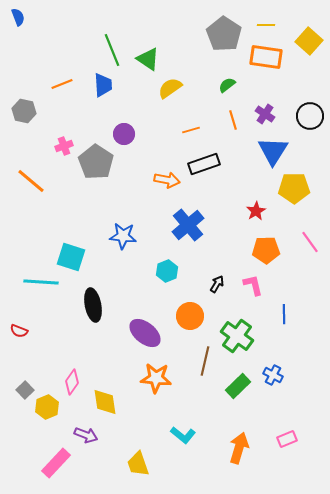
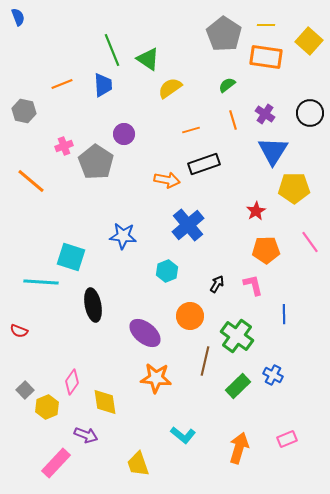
black circle at (310, 116): moved 3 px up
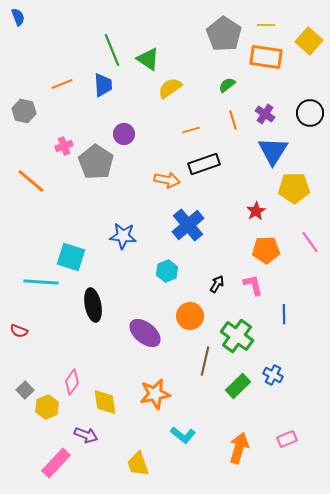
orange star at (156, 378): moved 1 px left, 16 px down; rotated 16 degrees counterclockwise
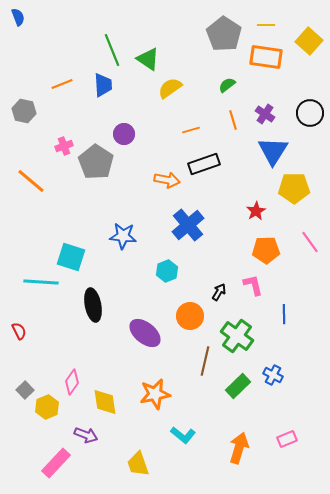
black arrow at (217, 284): moved 2 px right, 8 px down
red semicircle at (19, 331): rotated 138 degrees counterclockwise
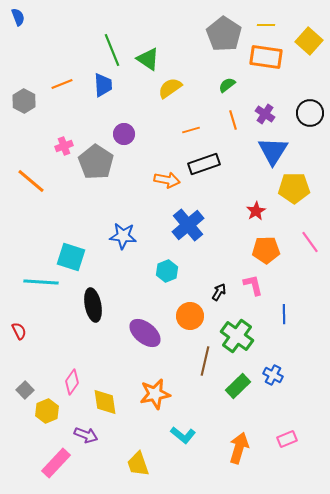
gray hexagon at (24, 111): moved 10 px up; rotated 15 degrees clockwise
yellow hexagon at (47, 407): moved 4 px down
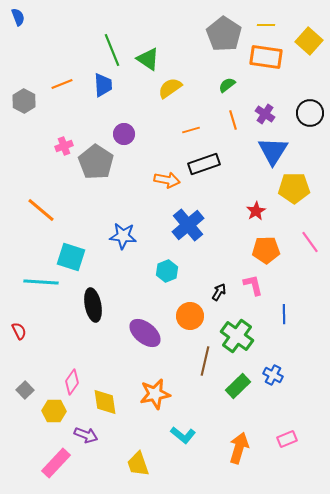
orange line at (31, 181): moved 10 px right, 29 px down
yellow hexagon at (47, 411): moved 7 px right; rotated 25 degrees clockwise
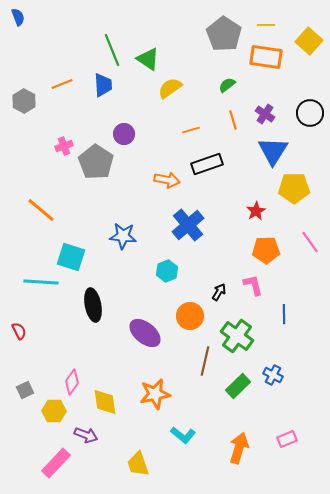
black rectangle at (204, 164): moved 3 px right
gray square at (25, 390): rotated 18 degrees clockwise
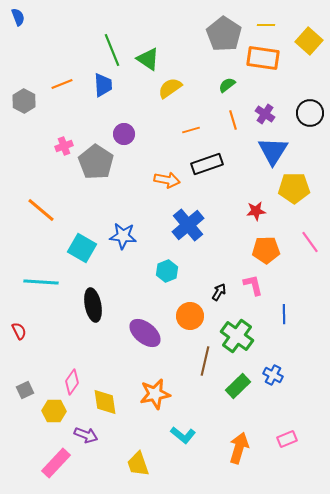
orange rectangle at (266, 57): moved 3 px left, 1 px down
red star at (256, 211): rotated 24 degrees clockwise
cyan square at (71, 257): moved 11 px right, 9 px up; rotated 12 degrees clockwise
